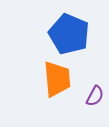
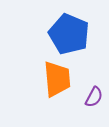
purple semicircle: moved 1 px left, 1 px down
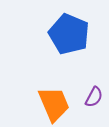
orange trapezoid: moved 3 px left, 25 px down; rotated 18 degrees counterclockwise
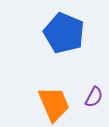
blue pentagon: moved 5 px left, 1 px up
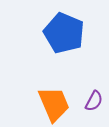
purple semicircle: moved 4 px down
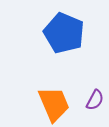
purple semicircle: moved 1 px right, 1 px up
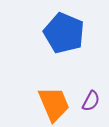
purple semicircle: moved 4 px left, 1 px down
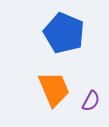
orange trapezoid: moved 15 px up
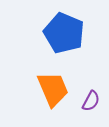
orange trapezoid: moved 1 px left
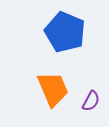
blue pentagon: moved 1 px right, 1 px up
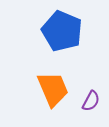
blue pentagon: moved 3 px left, 1 px up
